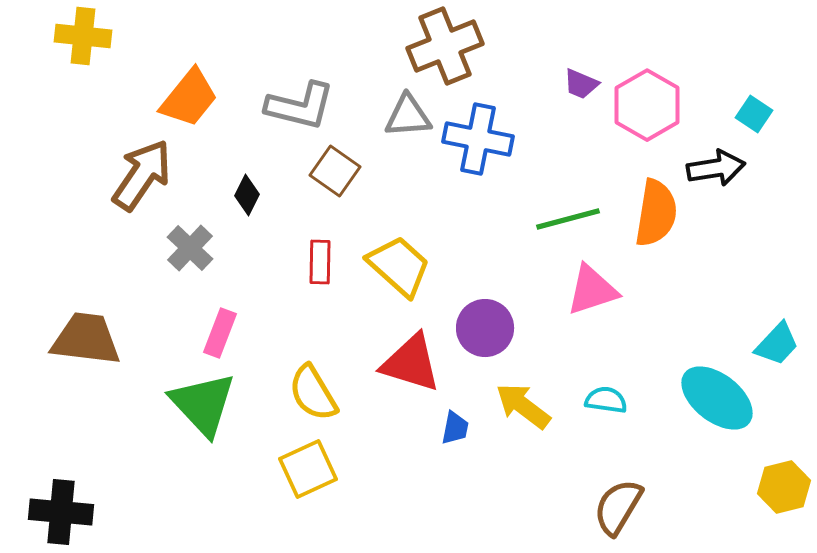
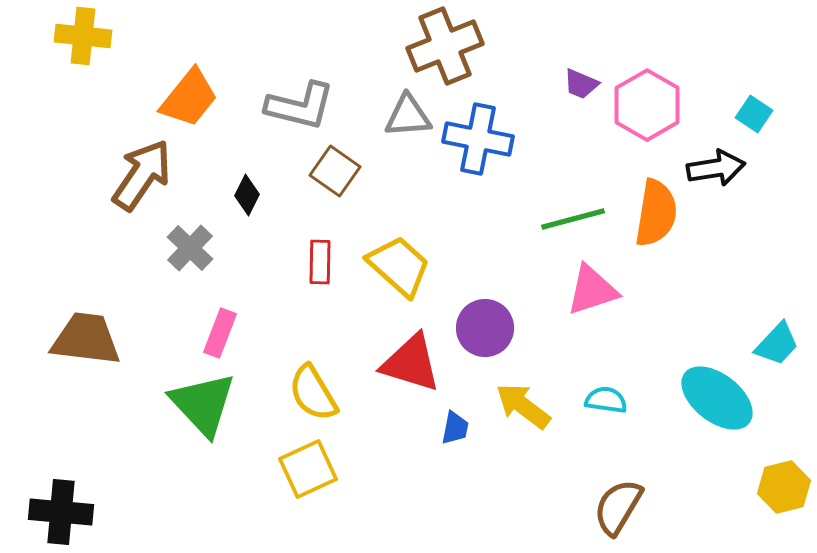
green line: moved 5 px right
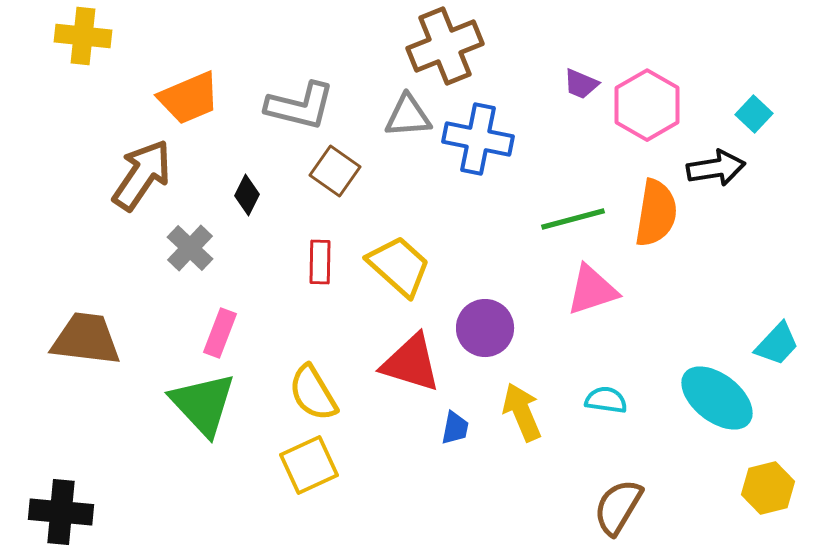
orange trapezoid: rotated 28 degrees clockwise
cyan square: rotated 9 degrees clockwise
yellow arrow: moved 1 px left, 6 px down; rotated 30 degrees clockwise
yellow square: moved 1 px right, 4 px up
yellow hexagon: moved 16 px left, 1 px down
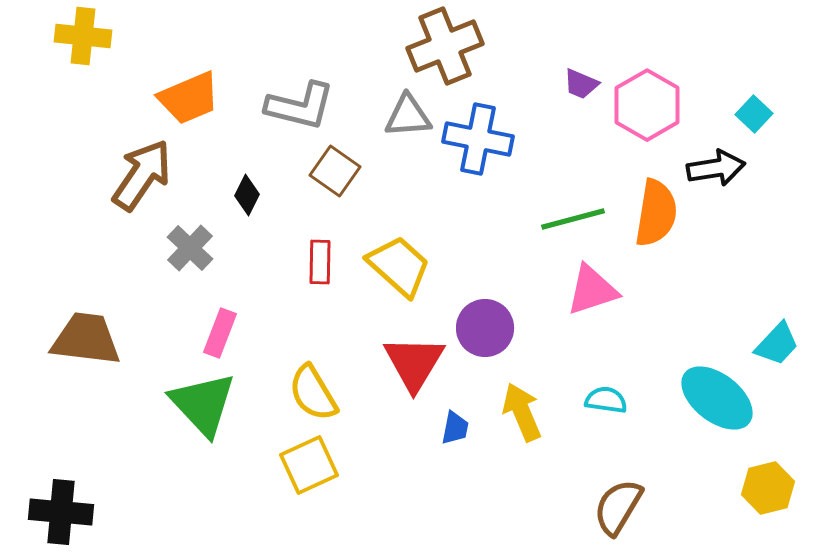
red triangle: moved 3 px right; rotated 44 degrees clockwise
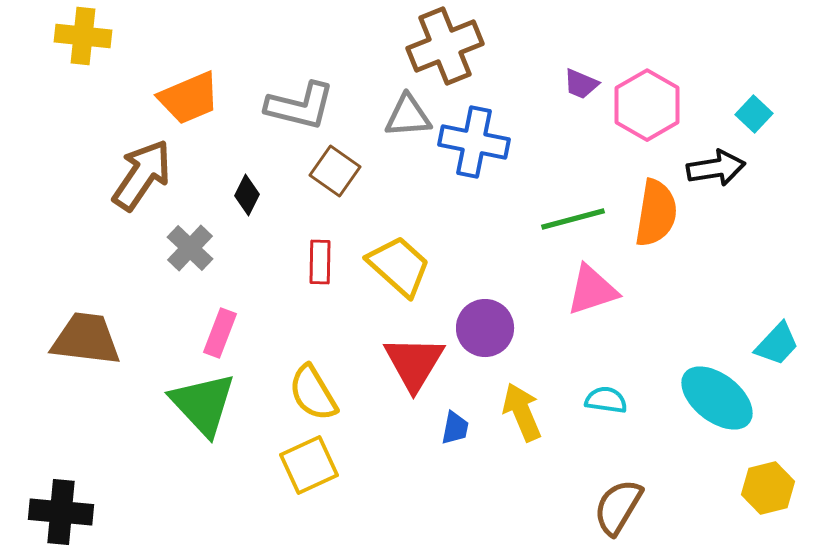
blue cross: moved 4 px left, 3 px down
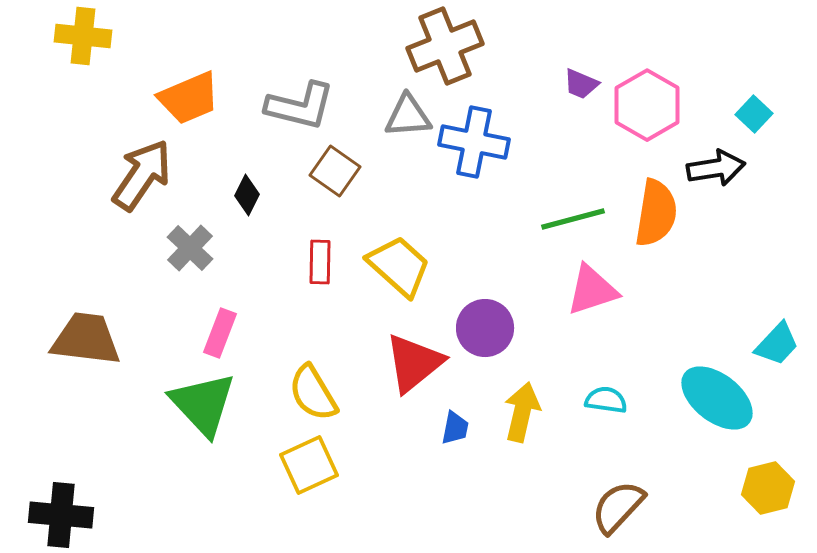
red triangle: rotated 20 degrees clockwise
yellow arrow: rotated 36 degrees clockwise
brown semicircle: rotated 12 degrees clockwise
black cross: moved 3 px down
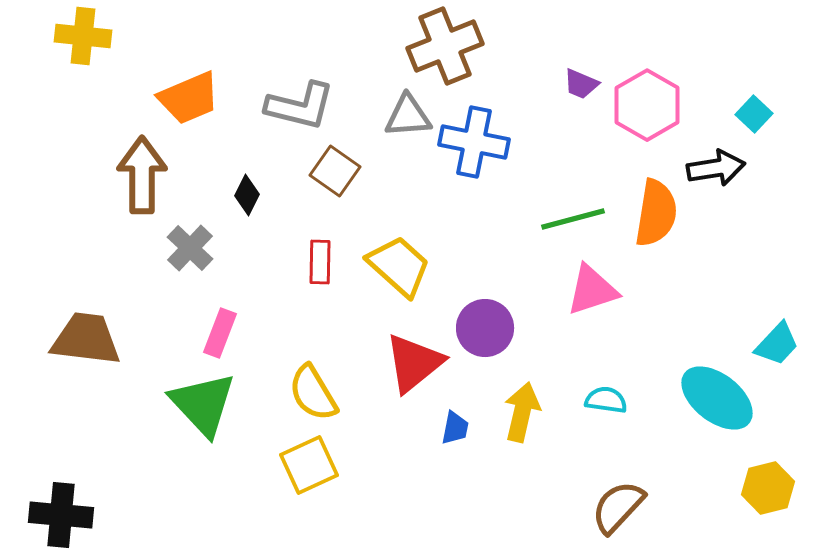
brown arrow: rotated 34 degrees counterclockwise
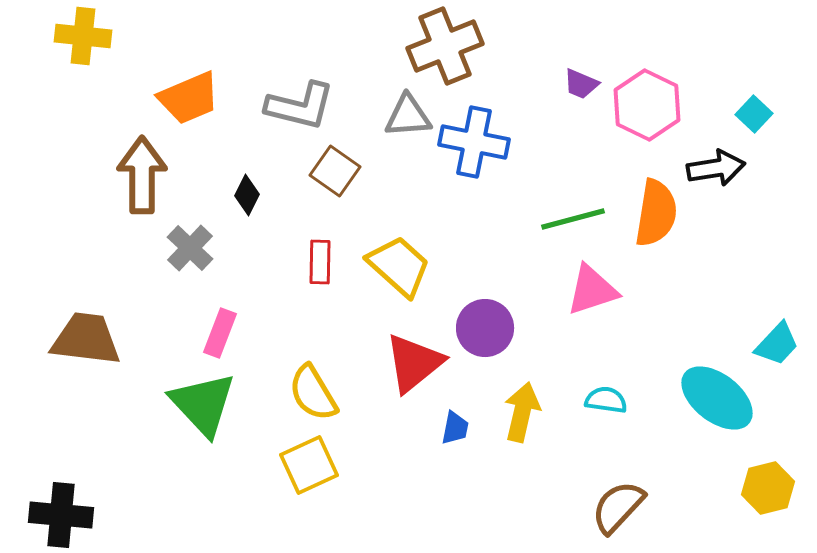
pink hexagon: rotated 4 degrees counterclockwise
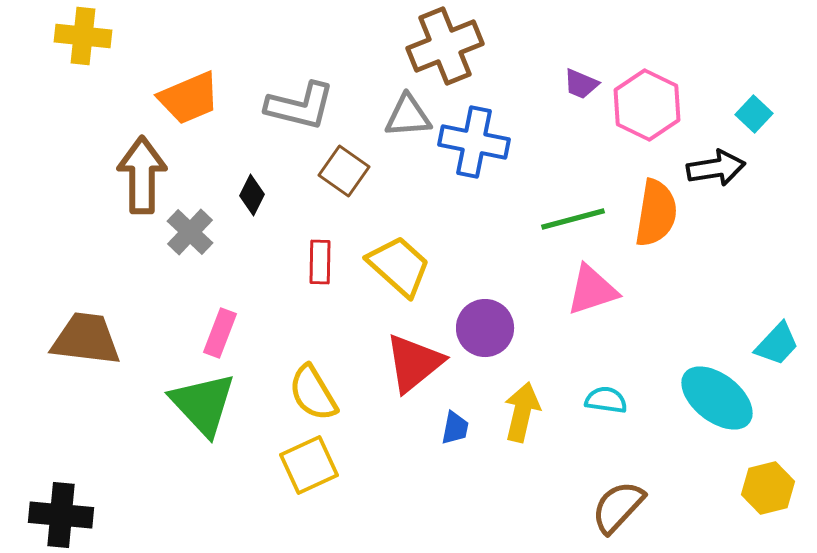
brown square: moved 9 px right
black diamond: moved 5 px right
gray cross: moved 16 px up
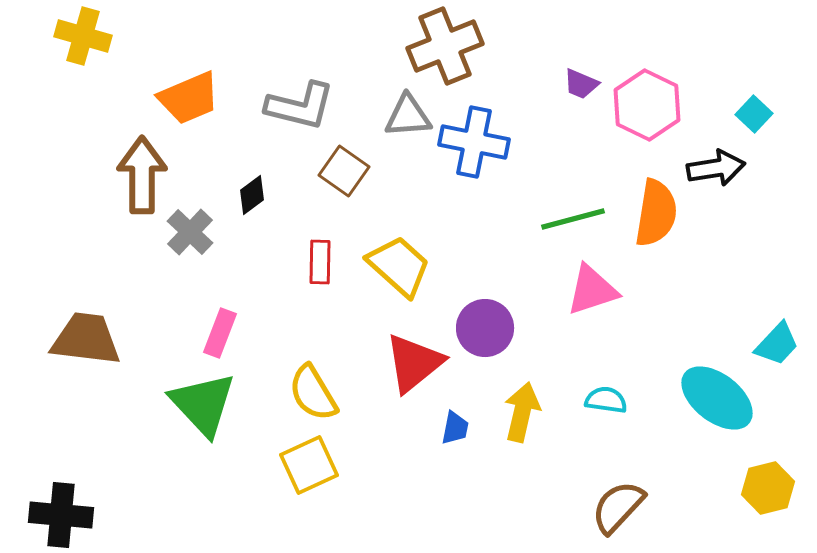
yellow cross: rotated 10 degrees clockwise
black diamond: rotated 27 degrees clockwise
